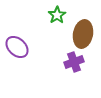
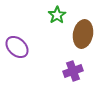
purple cross: moved 1 px left, 9 px down
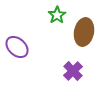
brown ellipse: moved 1 px right, 2 px up
purple cross: rotated 24 degrees counterclockwise
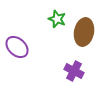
green star: moved 4 px down; rotated 18 degrees counterclockwise
purple cross: moved 1 px right; rotated 18 degrees counterclockwise
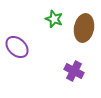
green star: moved 3 px left
brown ellipse: moved 4 px up
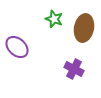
purple cross: moved 2 px up
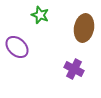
green star: moved 14 px left, 4 px up
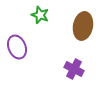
brown ellipse: moved 1 px left, 2 px up
purple ellipse: rotated 25 degrees clockwise
